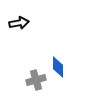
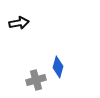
blue diamond: rotated 15 degrees clockwise
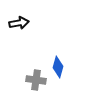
gray cross: rotated 24 degrees clockwise
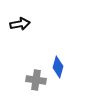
black arrow: moved 1 px right, 1 px down
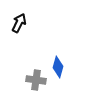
black arrow: moved 1 px left, 1 px up; rotated 54 degrees counterclockwise
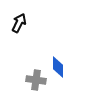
blue diamond: rotated 15 degrees counterclockwise
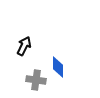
black arrow: moved 5 px right, 23 px down
